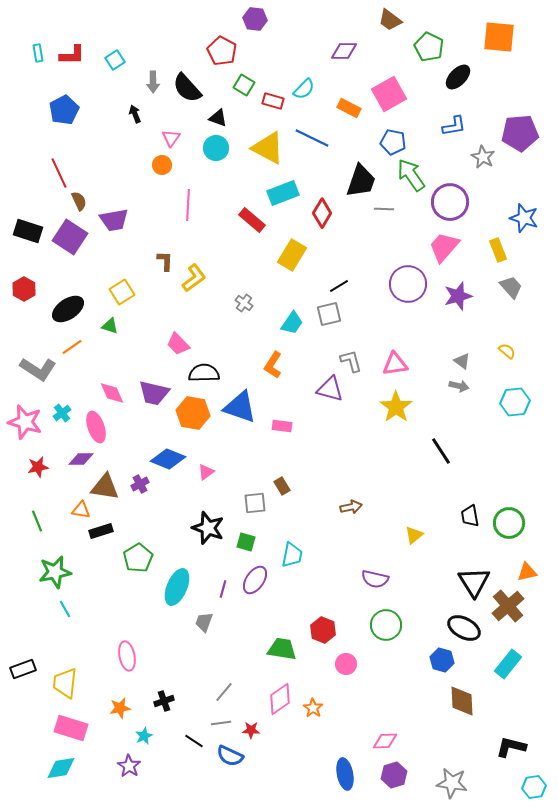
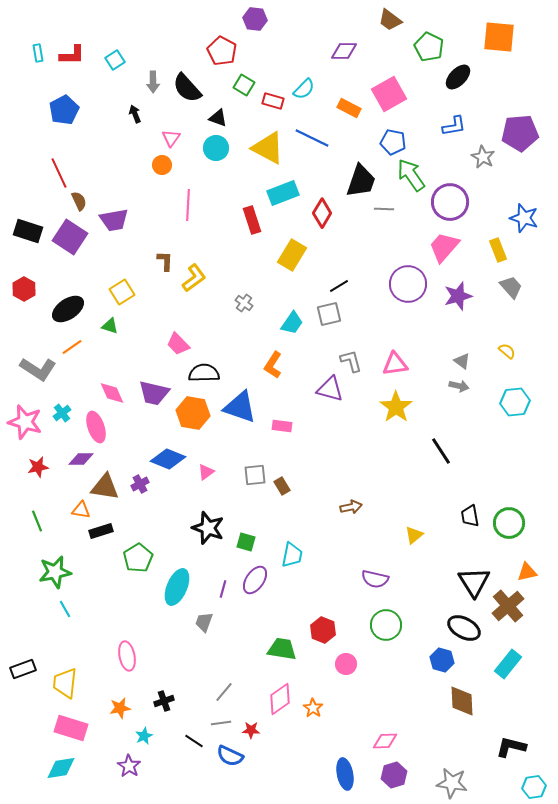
red rectangle at (252, 220): rotated 32 degrees clockwise
gray square at (255, 503): moved 28 px up
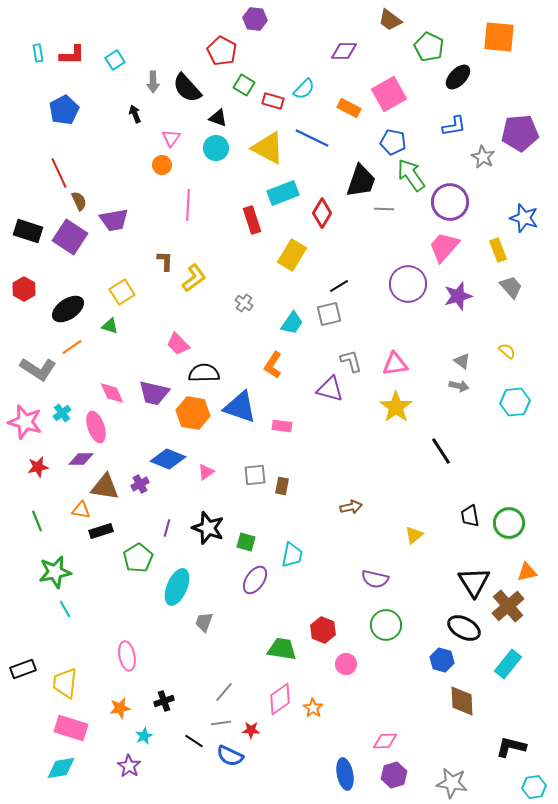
brown rectangle at (282, 486): rotated 42 degrees clockwise
purple line at (223, 589): moved 56 px left, 61 px up
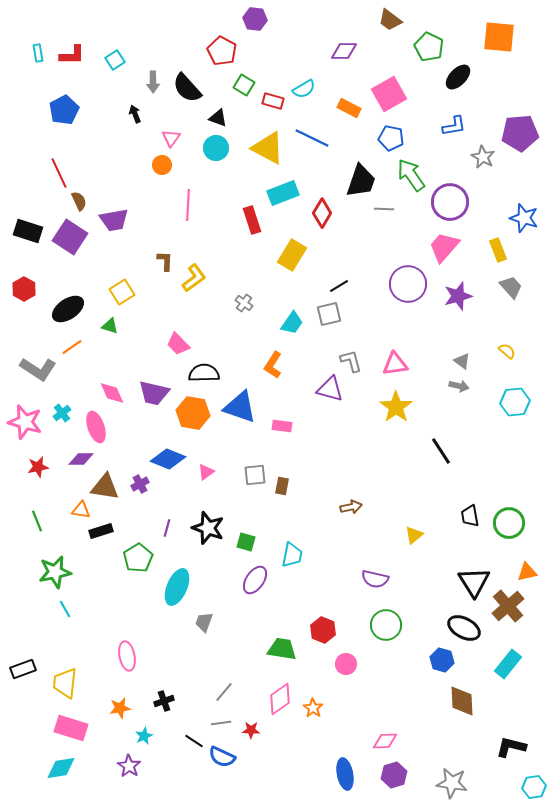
cyan semicircle at (304, 89): rotated 15 degrees clockwise
blue pentagon at (393, 142): moved 2 px left, 4 px up
blue semicircle at (230, 756): moved 8 px left, 1 px down
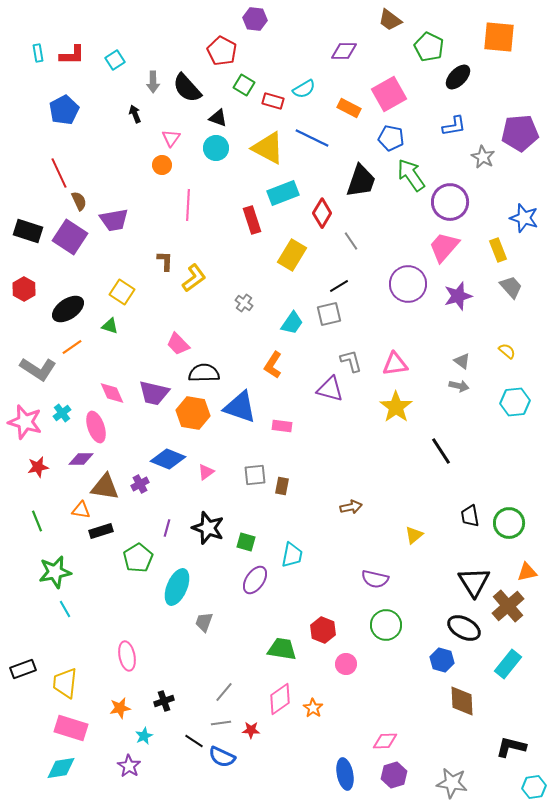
gray line at (384, 209): moved 33 px left, 32 px down; rotated 54 degrees clockwise
yellow square at (122, 292): rotated 25 degrees counterclockwise
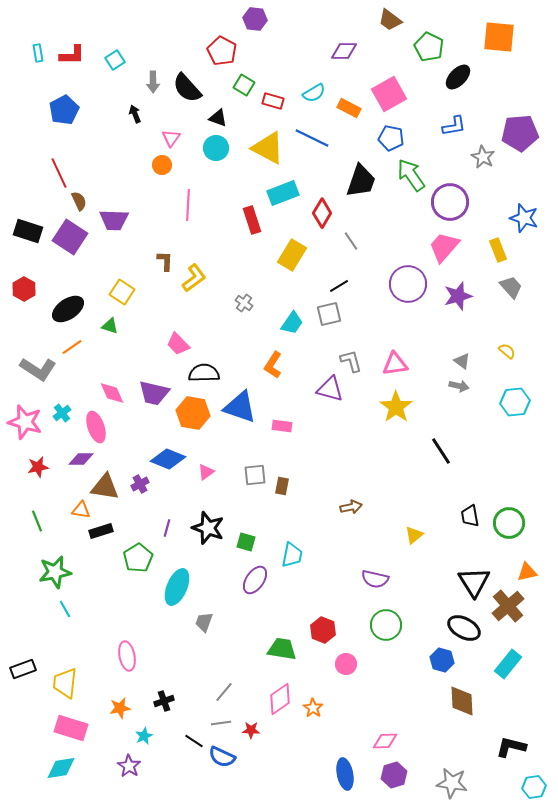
cyan semicircle at (304, 89): moved 10 px right, 4 px down
purple trapezoid at (114, 220): rotated 12 degrees clockwise
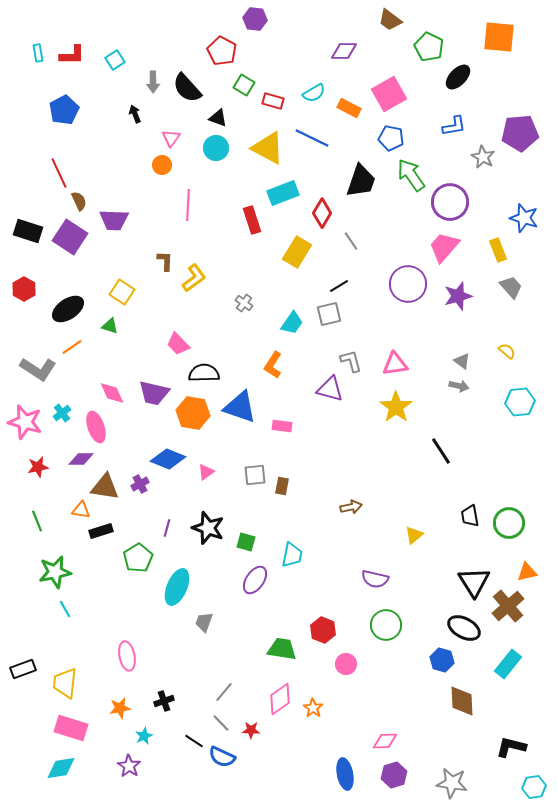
yellow rectangle at (292, 255): moved 5 px right, 3 px up
cyan hexagon at (515, 402): moved 5 px right
gray line at (221, 723): rotated 54 degrees clockwise
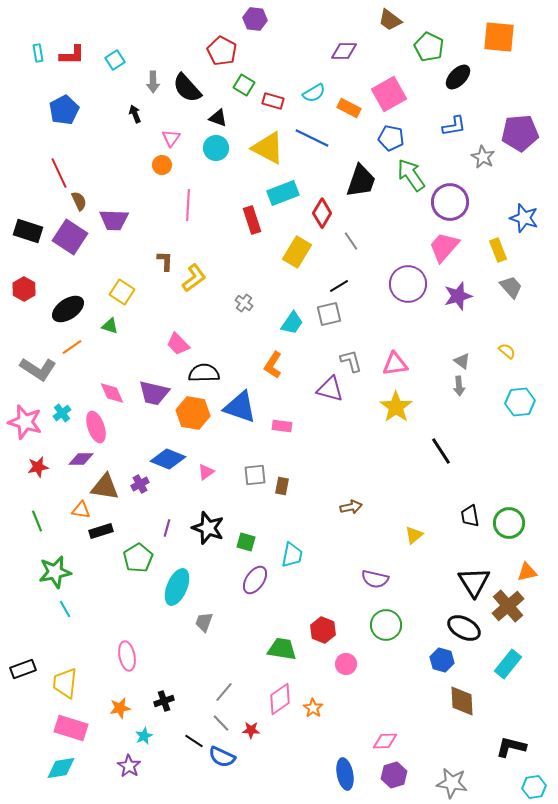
gray arrow at (459, 386): rotated 72 degrees clockwise
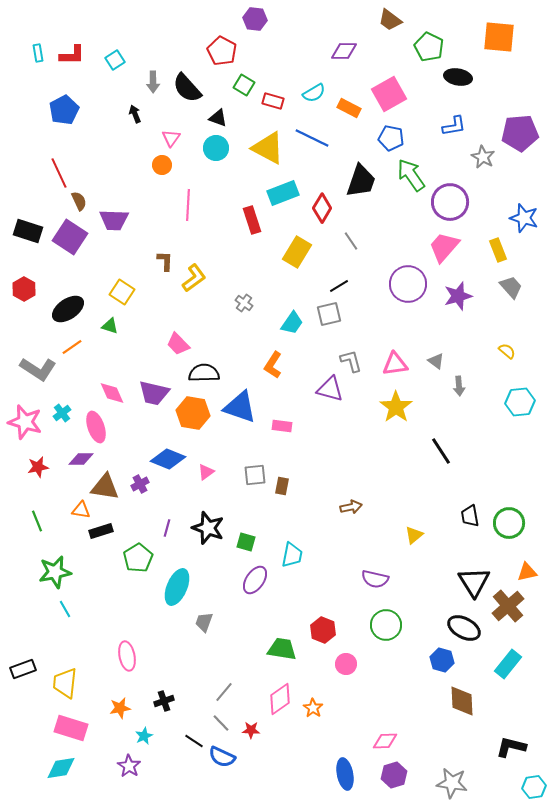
black ellipse at (458, 77): rotated 56 degrees clockwise
red diamond at (322, 213): moved 5 px up
gray triangle at (462, 361): moved 26 px left
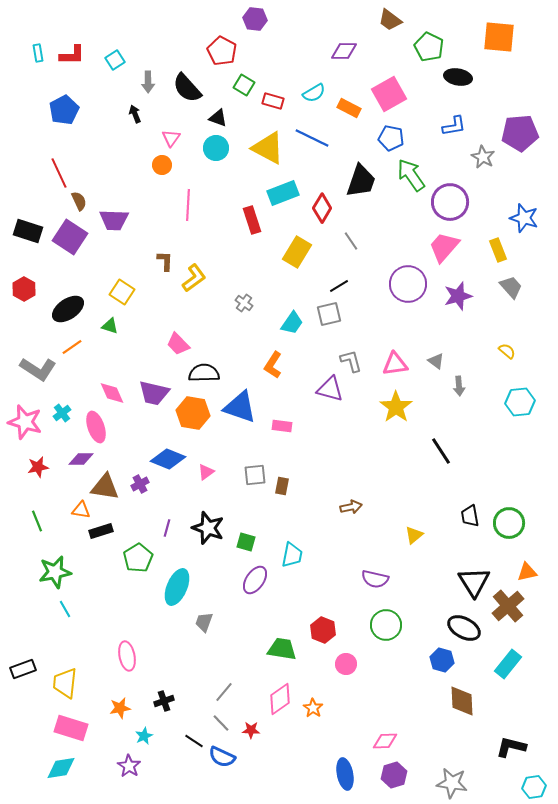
gray arrow at (153, 82): moved 5 px left
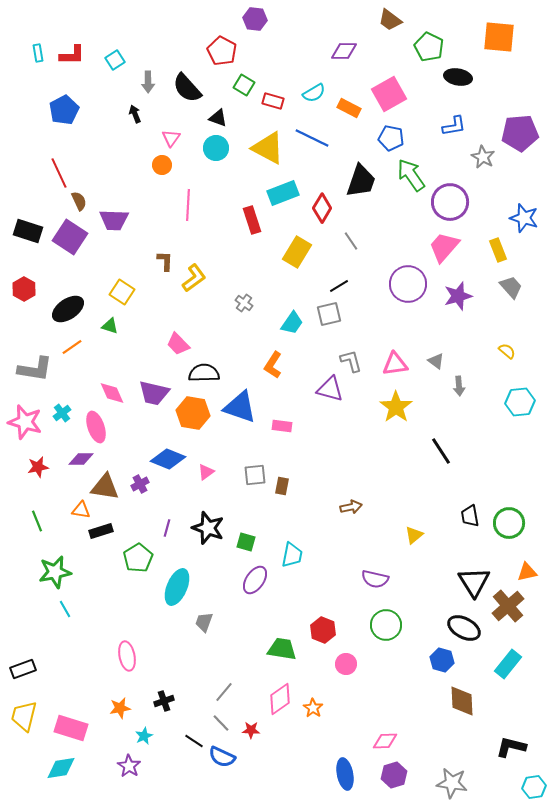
gray L-shape at (38, 369): moved 3 px left; rotated 24 degrees counterclockwise
yellow trapezoid at (65, 683): moved 41 px left, 33 px down; rotated 8 degrees clockwise
